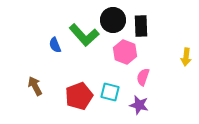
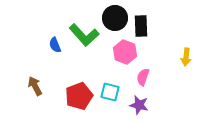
black circle: moved 2 px right, 2 px up
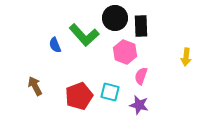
pink semicircle: moved 2 px left, 1 px up
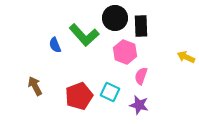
yellow arrow: rotated 108 degrees clockwise
cyan square: rotated 12 degrees clockwise
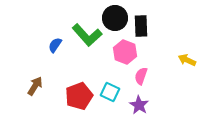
green L-shape: moved 3 px right
blue semicircle: rotated 56 degrees clockwise
yellow arrow: moved 1 px right, 3 px down
brown arrow: rotated 60 degrees clockwise
purple star: rotated 18 degrees clockwise
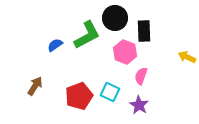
black rectangle: moved 3 px right, 5 px down
green L-shape: rotated 76 degrees counterclockwise
blue semicircle: rotated 21 degrees clockwise
yellow arrow: moved 3 px up
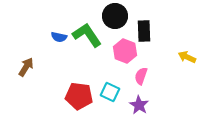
black circle: moved 2 px up
green L-shape: rotated 96 degrees counterclockwise
blue semicircle: moved 4 px right, 8 px up; rotated 133 degrees counterclockwise
pink hexagon: moved 1 px up
brown arrow: moved 9 px left, 19 px up
red pentagon: rotated 28 degrees clockwise
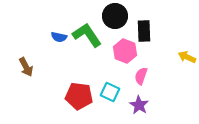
brown arrow: rotated 120 degrees clockwise
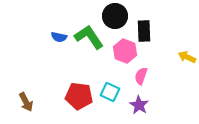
green L-shape: moved 2 px right, 2 px down
brown arrow: moved 35 px down
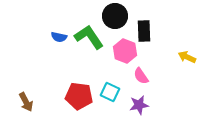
pink semicircle: rotated 54 degrees counterclockwise
purple star: rotated 30 degrees clockwise
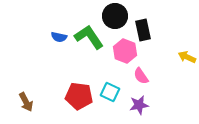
black rectangle: moved 1 px left, 1 px up; rotated 10 degrees counterclockwise
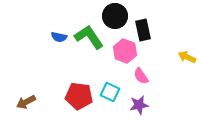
brown arrow: rotated 90 degrees clockwise
